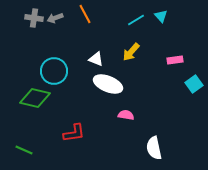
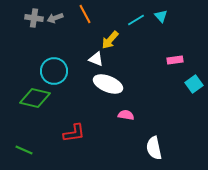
yellow arrow: moved 21 px left, 12 px up
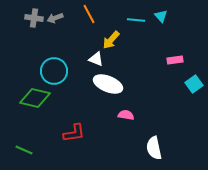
orange line: moved 4 px right
cyan line: rotated 36 degrees clockwise
yellow arrow: moved 1 px right
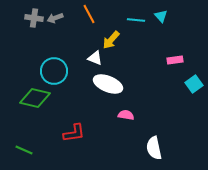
white triangle: moved 1 px left, 1 px up
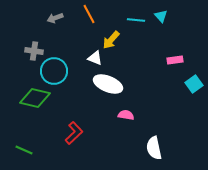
gray cross: moved 33 px down
red L-shape: rotated 35 degrees counterclockwise
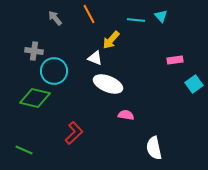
gray arrow: rotated 70 degrees clockwise
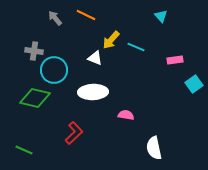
orange line: moved 3 px left, 1 px down; rotated 36 degrees counterclockwise
cyan line: moved 27 px down; rotated 18 degrees clockwise
cyan circle: moved 1 px up
white ellipse: moved 15 px left, 8 px down; rotated 24 degrees counterclockwise
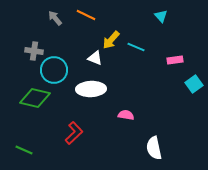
white ellipse: moved 2 px left, 3 px up
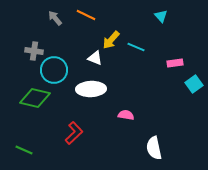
pink rectangle: moved 3 px down
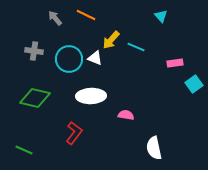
cyan circle: moved 15 px right, 11 px up
white ellipse: moved 7 px down
red L-shape: rotated 10 degrees counterclockwise
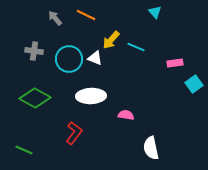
cyan triangle: moved 6 px left, 4 px up
green diamond: rotated 16 degrees clockwise
white semicircle: moved 3 px left
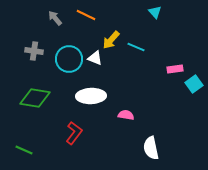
pink rectangle: moved 6 px down
green diamond: rotated 20 degrees counterclockwise
